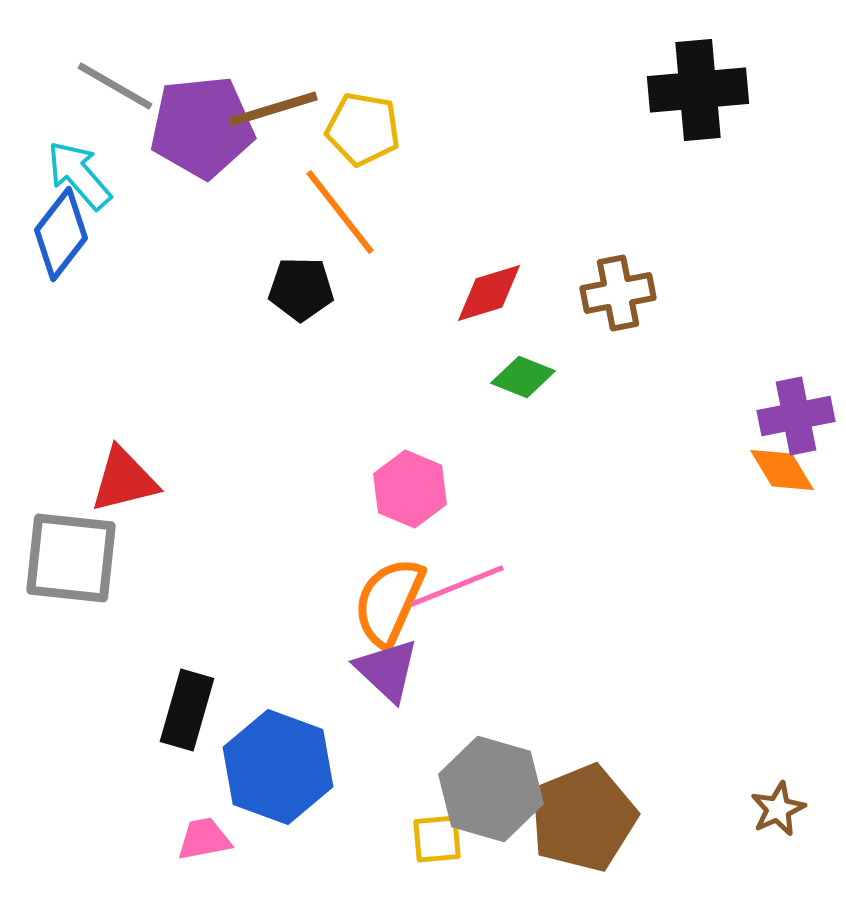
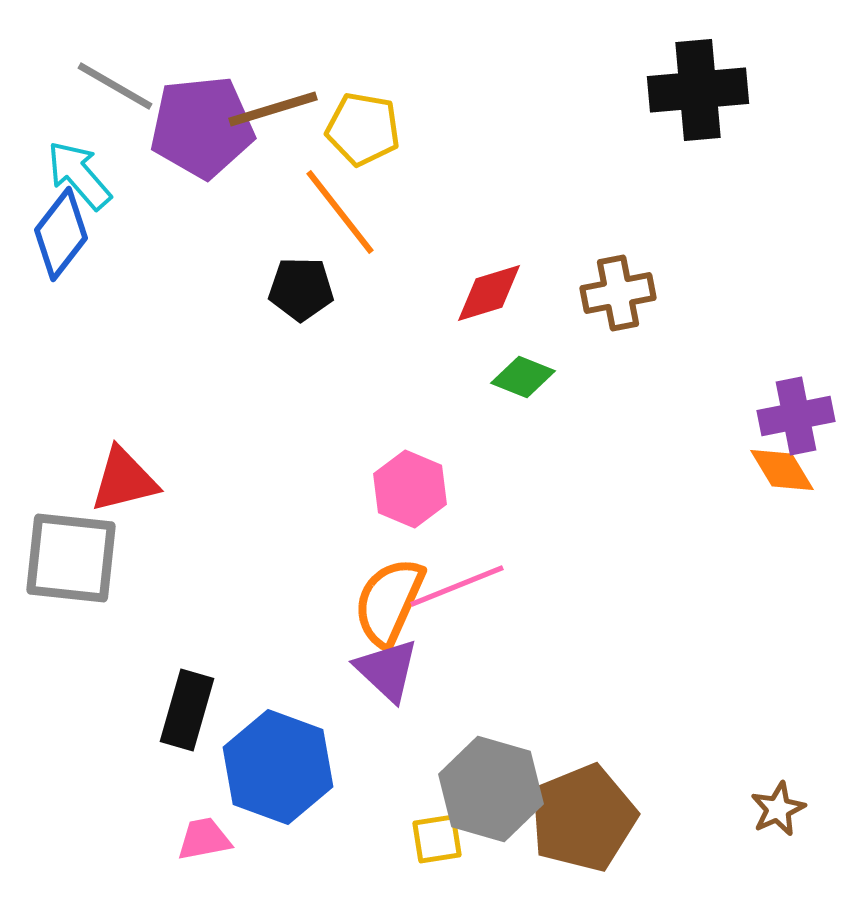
yellow square: rotated 4 degrees counterclockwise
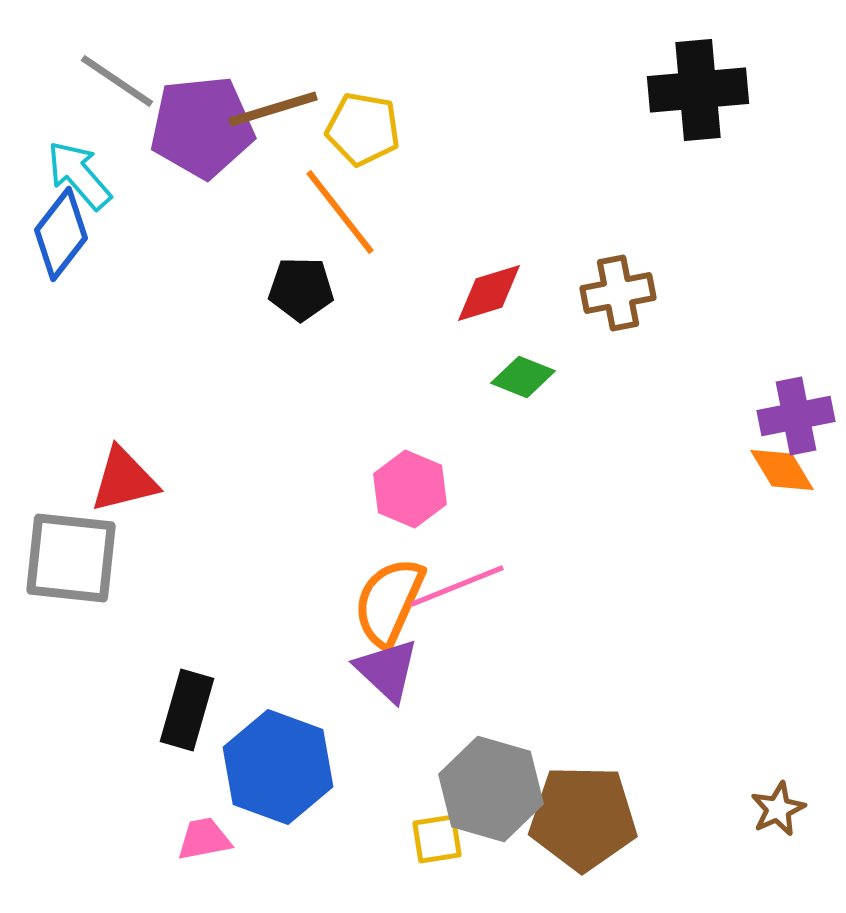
gray line: moved 2 px right, 5 px up; rotated 4 degrees clockwise
brown pentagon: rotated 23 degrees clockwise
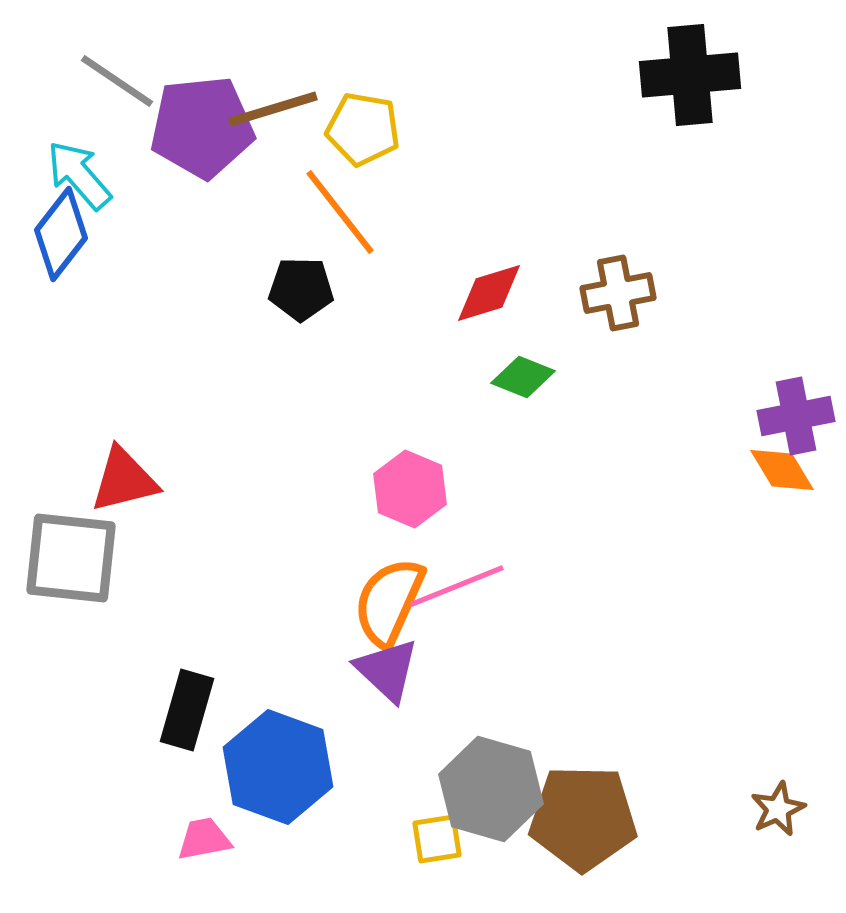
black cross: moved 8 px left, 15 px up
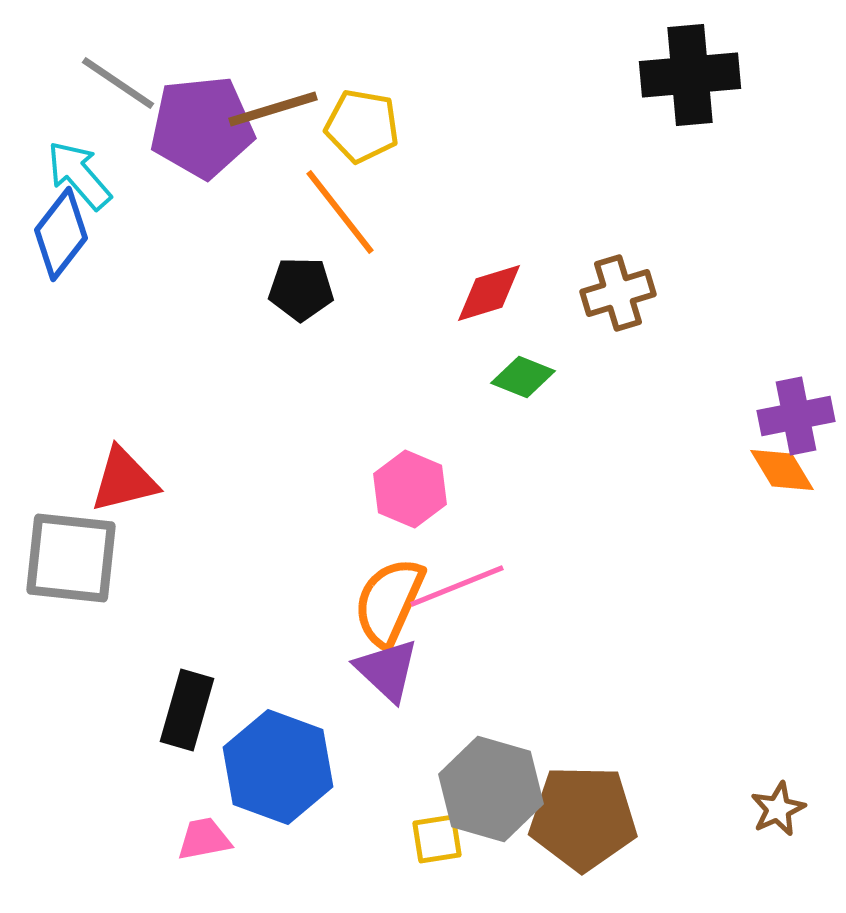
gray line: moved 1 px right, 2 px down
yellow pentagon: moved 1 px left, 3 px up
brown cross: rotated 6 degrees counterclockwise
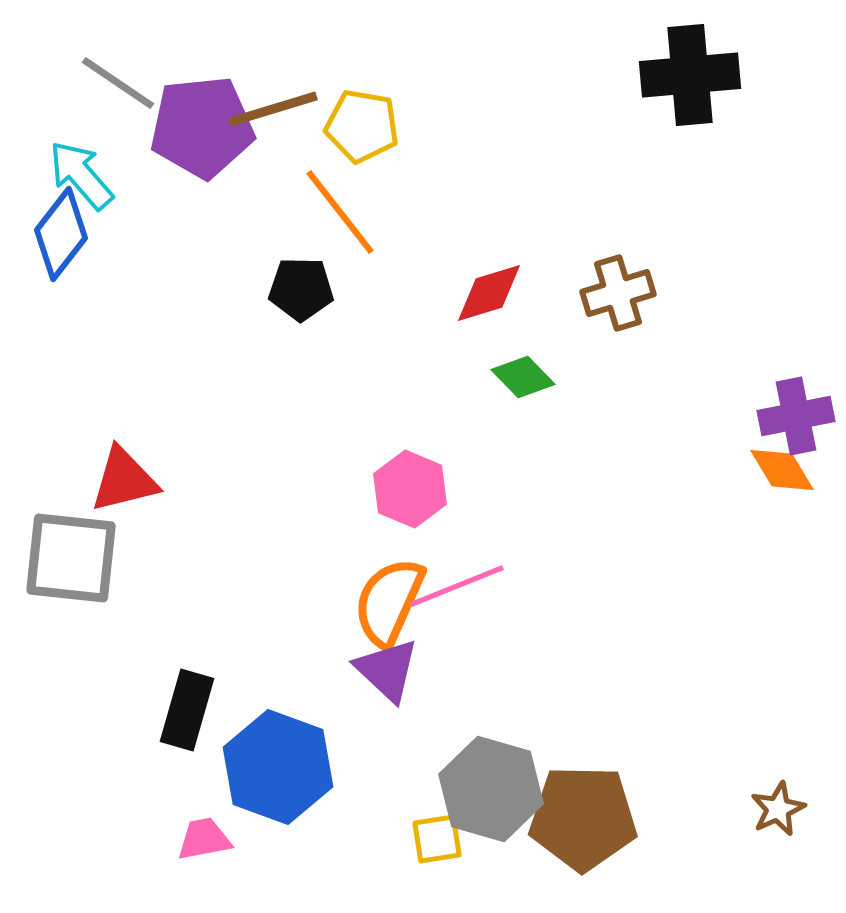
cyan arrow: moved 2 px right
green diamond: rotated 24 degrees clockwise
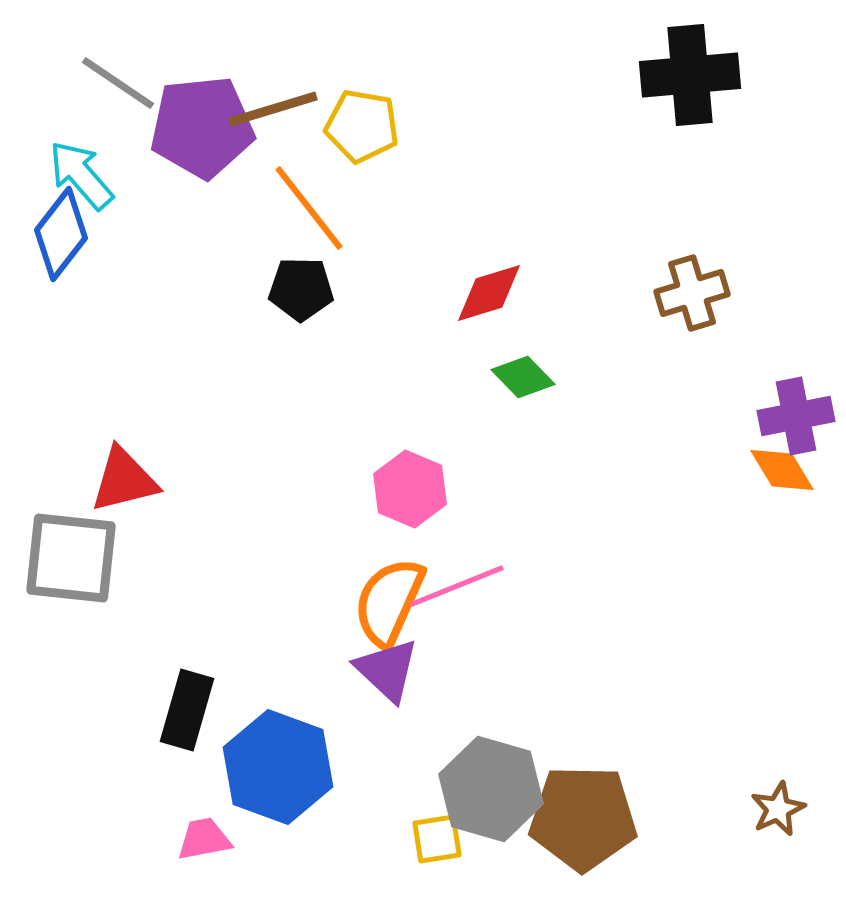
orange line: moved 31 px left, 4 px up
brown cross: moved 74 px right
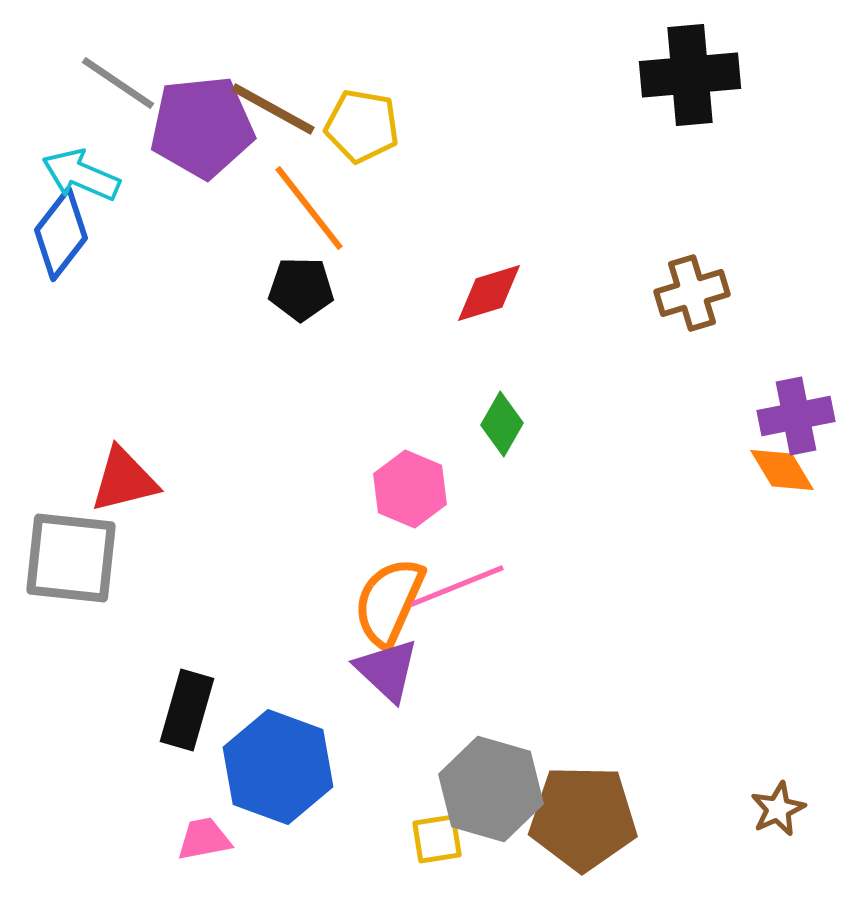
brown line: rotated 46 degrees clockwise
cyan arrow: rotated 26 degrees counterclockwise
green diamond: moved 21 px left, 47 px down; rotated 74 degrees clockwise
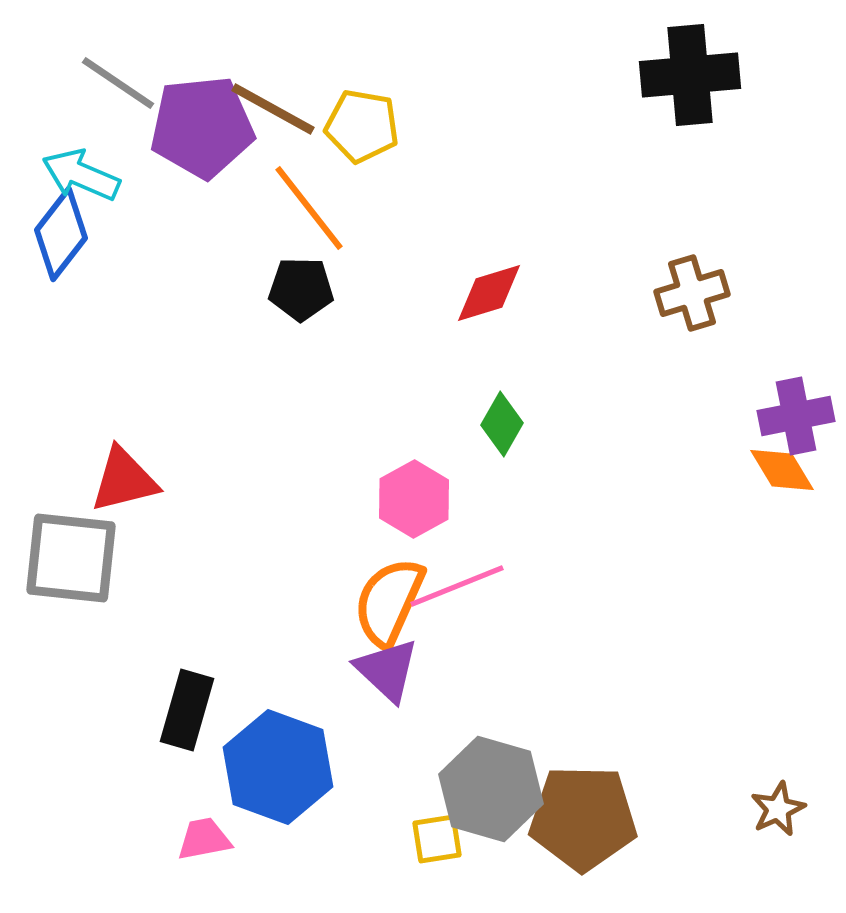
pink hexagon: moved 4 px right, 10 px down; rotated 8 degrees clockwise
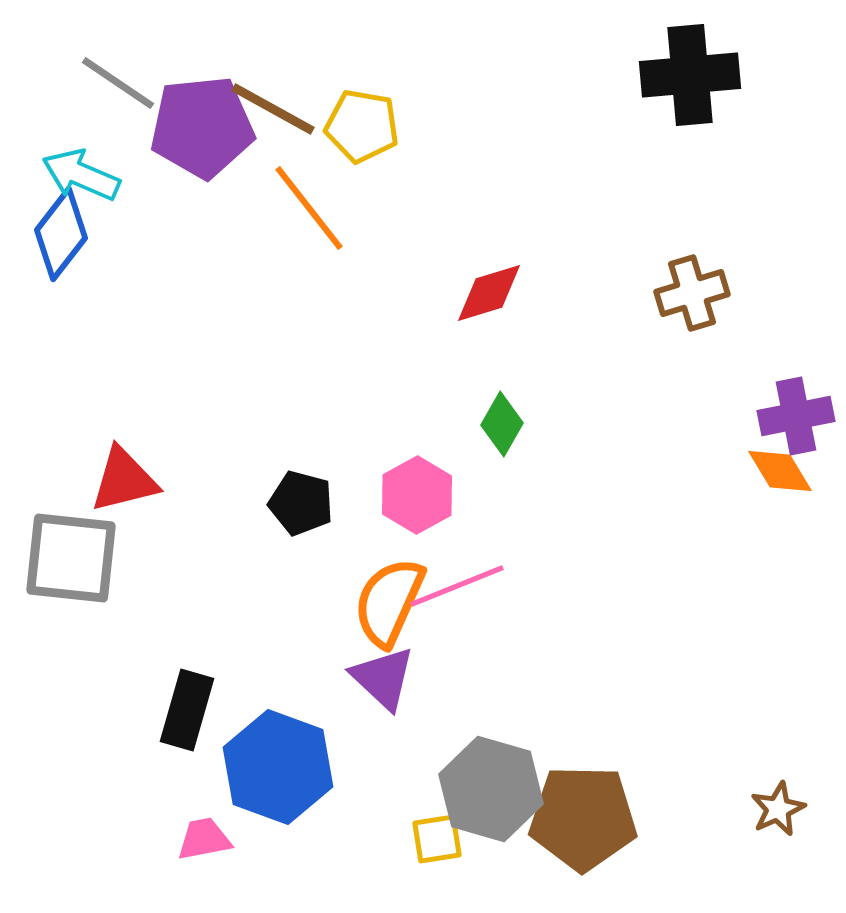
black pentagon: moved 214 px down; rotated 14 degrees clockwise
orange diamond: moved 2 px left, 1 px down
pink hexagon: moved 3 px right, 4 px up
purple triangle: moved 4 px left, 8 px down
